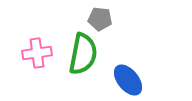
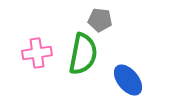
gray pentagon: moved 1 px down
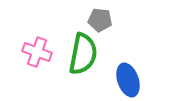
pink cross: moved 1 px up; rotated 28 degrees clockwise
blue ellipse: rotated 20 degrees clockwise
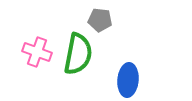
green semicircle: moved 5 px left
blue ellipse: rotated 24 degrees clockwise
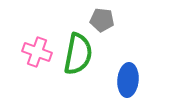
gray pentagon: moved 2 px right
